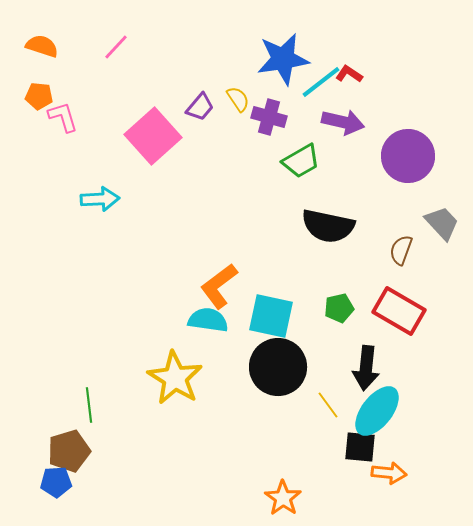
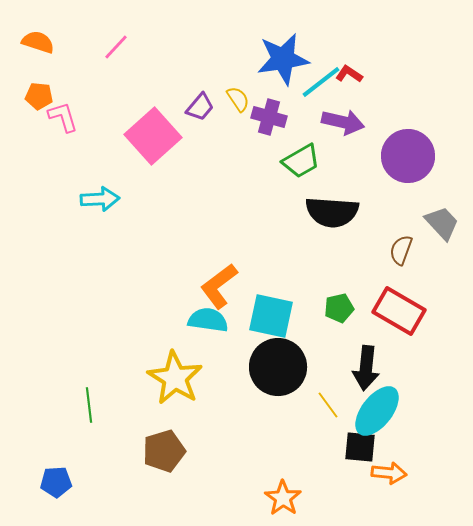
orange semicircle: moved 4 px left, 4 px up
black semicircle: moved 4 px right, 14 px up; rotated 8 degrees counterclockwise
brown pentagon: moved 95 px right
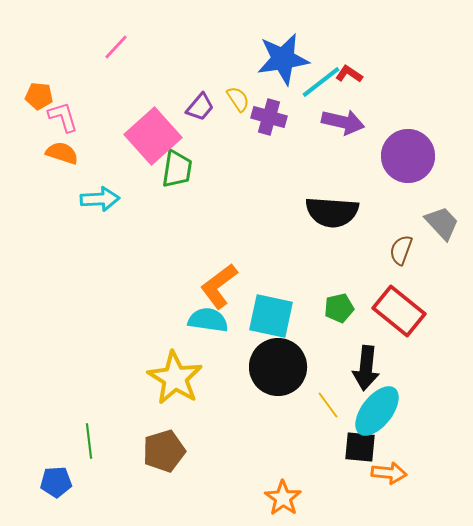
orange semicircle: moved 24 px right, 111 px down
green trapezoid: moved 124 px left, 8 px down; rotated 51 degrees counterclockwise
red rectangle: rotated 9 degrees clockwise
green line: moved 36 px down
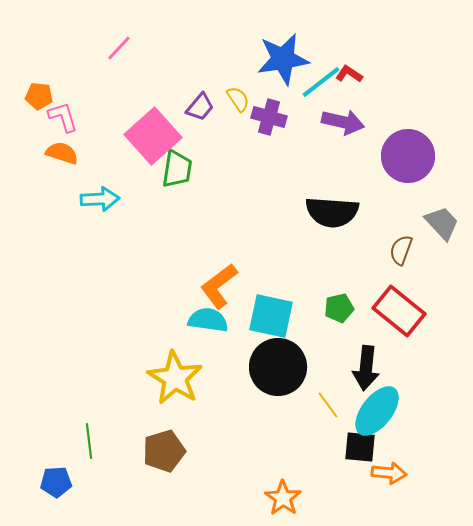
pink line: moved 3 px right, 1 px down
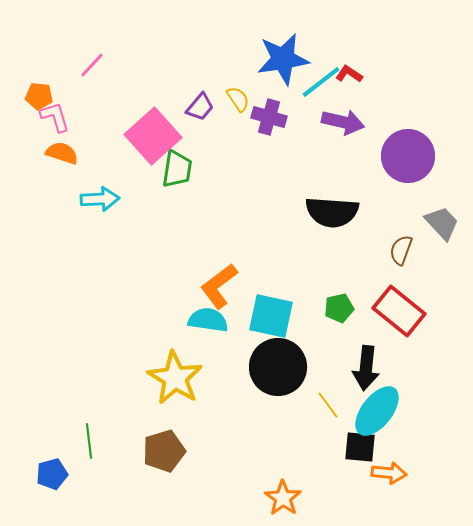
pink line: moved 27 px left, 17 px down
pink L-shape: moved 8 px left
blue pentagon: moved 4 px left, 8 px up; rotated 12 degrees counterclockwise
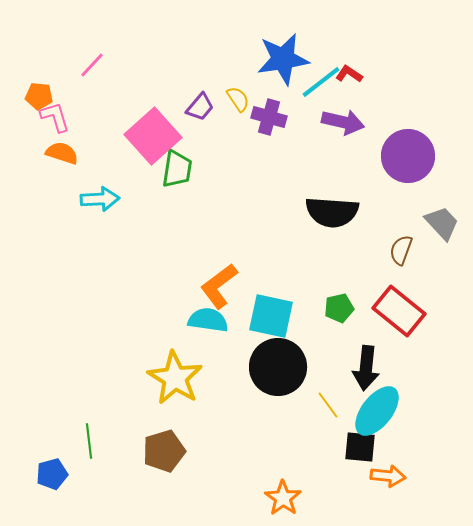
orange arrow: moved 1 px left, 3 px down
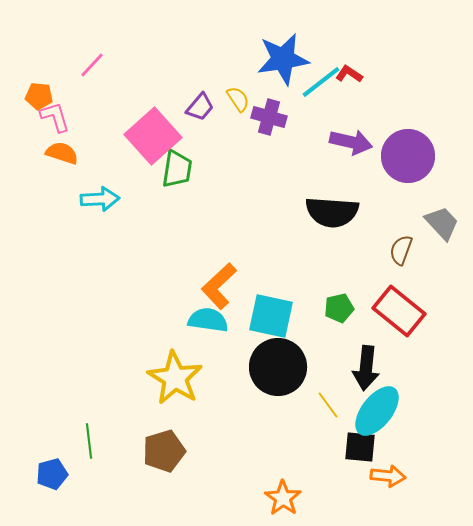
purple arrow: moved 8 px right, 20 px down
orange L-shape: rotated 6 degrees counterclockwise
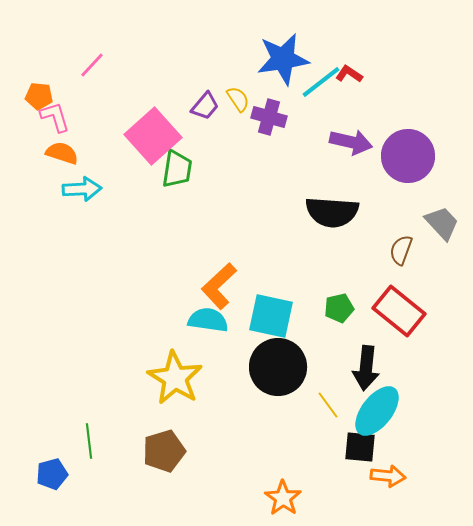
purple trapezoid: moved 5 px right, 1 px up
cyan arrow: moved 18 px left, 10 px up
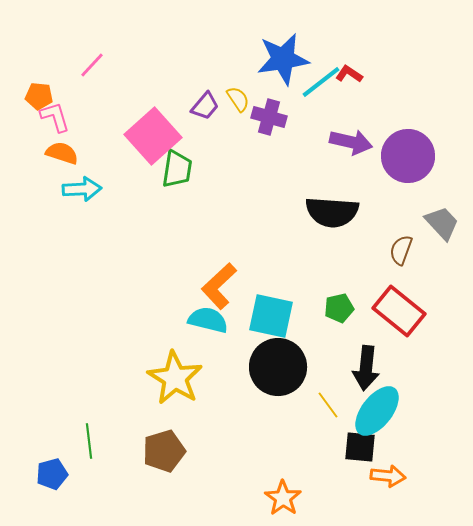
cyan semicircle: rotated 6 degrees clockwise
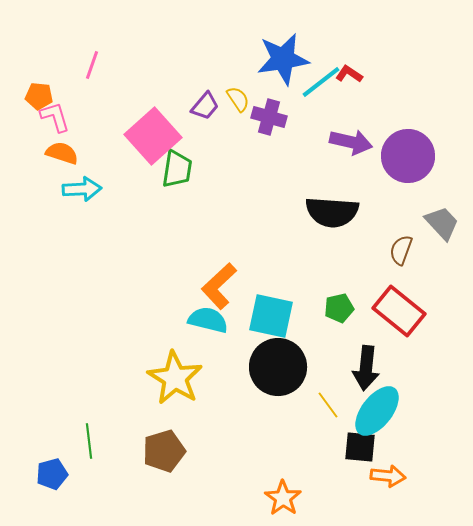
pink line: rotated 24 degrees counterclockwise
